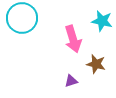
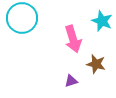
cyan star: rotated 10 degrees clockwise
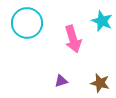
cyan circle: moved 5 px right, 5 px down
brown star: moved 4 px right, 19 px down
purple triangle: moved 10 px left
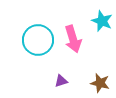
cyan circle: moved 11 px right, 17 px down
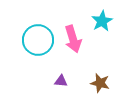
cyan star: rotated 20 degrees clockwise
purple triangle: rotated 24 degrees clockwise
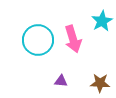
brown star: rotated 12 degrees counterclockwise
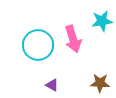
cyan star: rotated 20 degrees clockwise
cyan circle: moved 5 px down
purple triangle: moved 9 px left, 4 px down; rotated 24 degrees clockwise
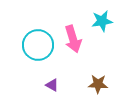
brown star: moved 2 px left, 1 px down
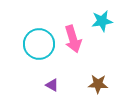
cyan circle: moved 1 px right, 1 px up
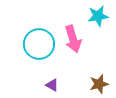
cyan star: moved 4 px left, 5 px up
brown star: moved 1 px right; rotated 18 degrees counterclockwise
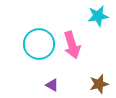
pink arrow: moved 1 px left, 6 px down
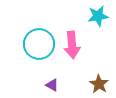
pink arrow: rotated 12 degrees clockwise
brown star: rotated 24 degrees counterclockwise
